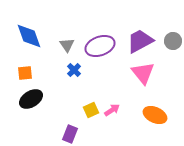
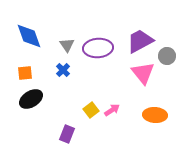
gray circle: moved 6 px left, 15 px down
purple ellipse: moved 2 px left, 2 px down; rotated 16 degrees clockwise
blue cross: moved 11 px left
yellow square: rotated 14 degrees counterclockwise
orange ellipse: rotated 20 degrees counterclockwise
purple rectangle: moved 3 px left
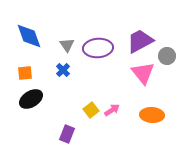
orange ellipse: moved 3 px left
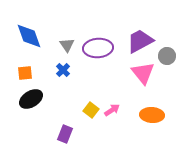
yellow square: rotated 14 degrees counterclockwise
purple rectangle: moved 2 px left
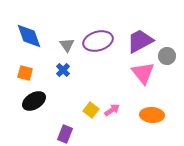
purple ellipse: moved 7 px up; rotated 12 degrees counterclockwise
orange square: rotated 21 degrees clockwise
black ellipse: moved 3 px right, 2 px down
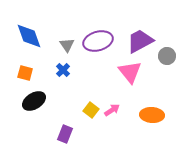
pink triangle: moved 13 px left, 1 px up
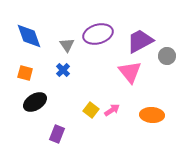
purple ellipse: moved 7 px up
black ellipse: moved 1 px right, 1 px down
purple rectangle: moved 8 px left
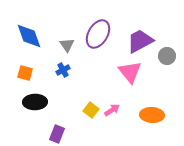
purple ellipse: rotated 44 degrees counterclockwise
blue cross: rotated 16 degrees clockwise
black ellipse: rotated 30 degrees clockwise
